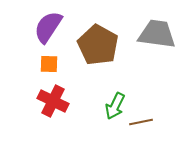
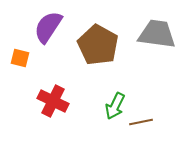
orange square: moved 29 px left, 6 px up; rotated 12 degrees clockwise
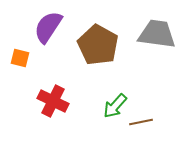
green arrow: rotated 16 degrees clockwise
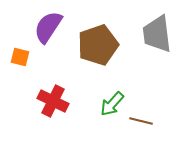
gray trapezoid: rotated 105 degrees counterclockwise
brown pentagon: rotated 24 degrees clockwise
orange square: moved 1 px up
green arrow: moved 3 px left, 2 px up
brown line: moved 1 px up; rotated 25 degrees clockwise
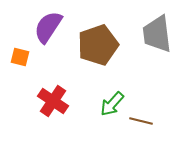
red cross: rotated 8 degrees clockwise
